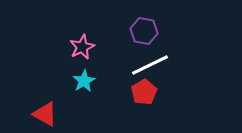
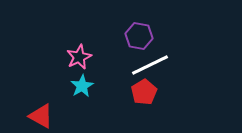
purple hexagon: moved 5 px left, 5 px down
pink star: moved 3 px left, 10 px down
cyan star: moved 2 px left, 5 px down
red triangle: moved 4 px left, 2 px down
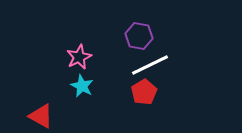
cyan star: rotated 15 degrees counterclockwise
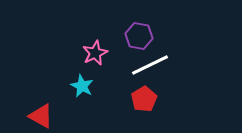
pink star: moved 16 px right, 4 px up
red pentagon: moved 7 px down
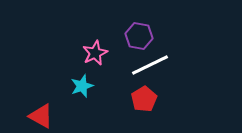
cyan star: rotated 25 degrees clockwise
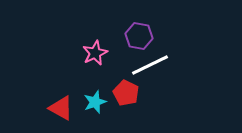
cyan star: moved 13 px right, 16 px down
red pentagon: moved 18 px left, 6 px up; rotated 15 degrees counterclockwise
red triangle: moved 20 px right, 8 px up
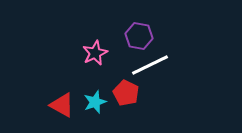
red triangle: moved 1 px right, 3 px up
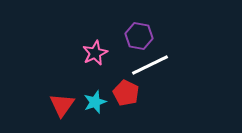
red triangle: rotated 36 degrees clockwise
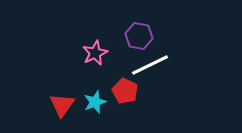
red pentagon: moved 1 px left, 2 px up
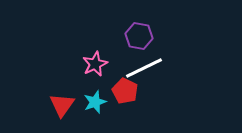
pink star: moved 11 px down
white line: moved 6 px left, 3 px down
